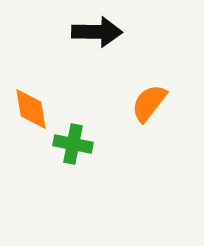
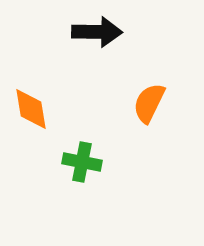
orange semicircle: rotated 12 degrees counterclockwise
green cross: moved 9 px right, 18 px down
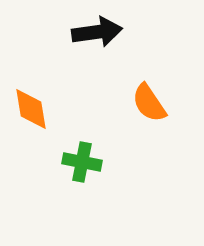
black arrow: rotated 9 degrees counterclockwise
orange semicircle: rotated 60 degrees counterclockwise
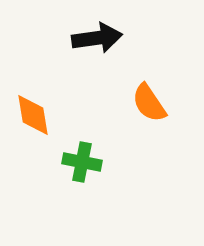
black arrow: moved 6 px down
orange diamond: moved 2 px right, 6 px down
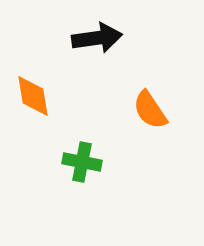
orange semicircle: moved 1 px right, 7 px down
orange diamond: moved 19 px up
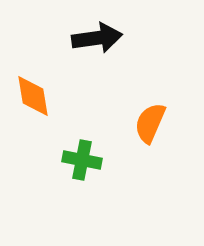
orange semicircle: moved 13 px down; rotated 57 degrees clockwise
green cross: moved 2 px up
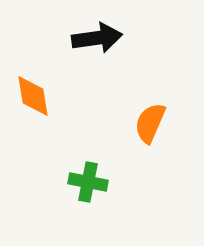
green cross: moved 6 px right, 22 px down
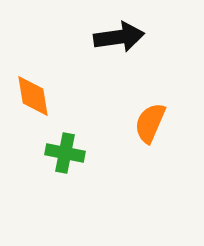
black arrow: moved 22 px right, 1 px up
green cross: moved 23 px left, 29 px up
